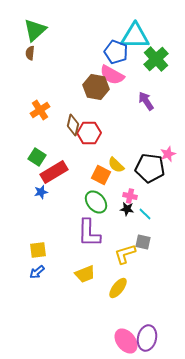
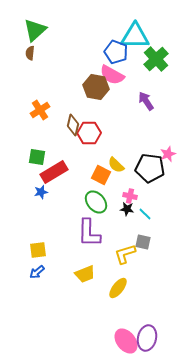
green square: rotated 24 degrees counterclockwise
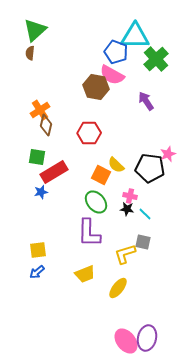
brown diamond: moved 27 px left
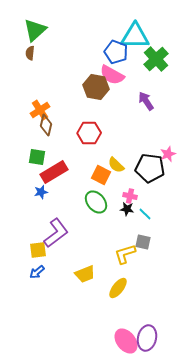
purple L-shape: moved 33 px left; rotated 128 degrees counterclockwise
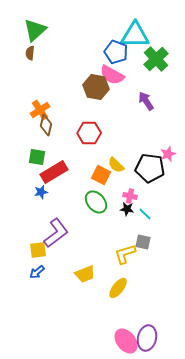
cyan triangle: moved 1 px up
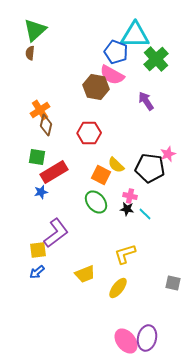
gray square: moved 30 px right, 41 px down
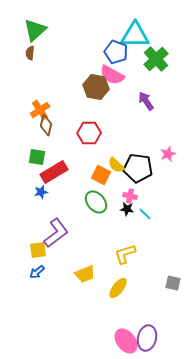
black pentagon: moved 12 px left
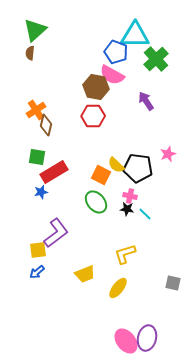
orange cross: moved 4 px left
red hexagon: moved 4 px right, 17 px up
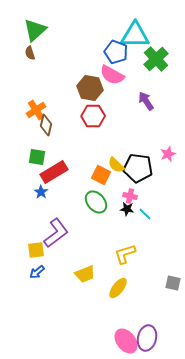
brown semicircle: rotated 24 degrees counterclockwise
brown hexagon: moved 6 px left, 1 px down
blue star: rotated 24 degrees counterclockwise
yellow square: moved 2 px left
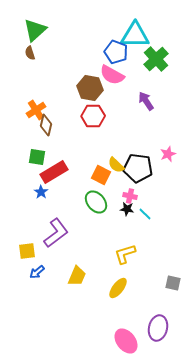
yellow square: moved 9 px left, 1 px down
yellow trapezoid: moved 8 px left, 2 px down; rotated 45 degrees counterclockwise
purple ellipse: moved 11 px right, 10 px up
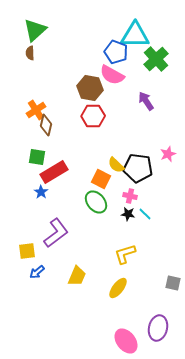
brown semicircle: rotated 16 degrees clockwise
orange square: moved 4 px down
black star: moved 1 px right, 5 px down
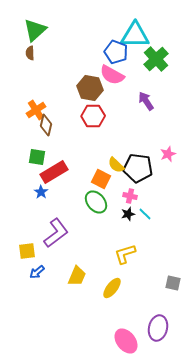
black star: rotated 24 degrees counterclockwise
yellow ellipse: moved 6 px left
